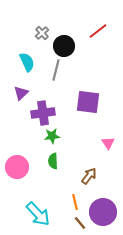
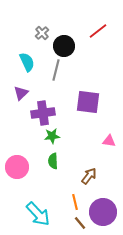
pink triangle: moved 1 px right, 2 px up; rotated 48 degrees counterclockwise
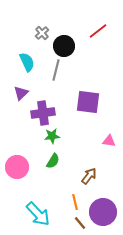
green semicircle: rotated 147 degrees counterclockwise
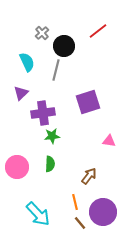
purple square: rotated 25 degrees counterclockwise
green semicircle: moved 3 px left, 3 px down; rotated 28 degrees counterclockwise
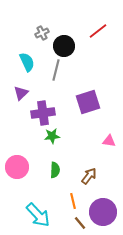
gray cross: rotated 16 degrees clockwise
green semicircle: moved 5 px right, 6 px down
orange line: moved 2 px left, 1 px up
cyan arrow: moved 1 px down
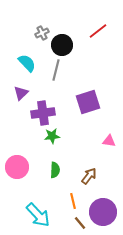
black circle: moved 2 px left, 1 px up
cyan semicircle: moved 1 px down; rotated 18 degrees counterclockwise
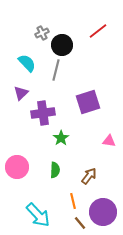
green star: moved 9 px right, 2 px down; rotated 28 degrees counterclockwise
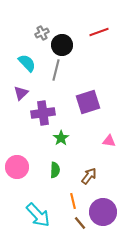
red line: moved 1 px right, 1 px down; rotated 18 degrees clockwise
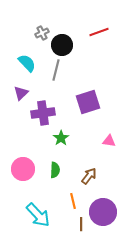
pink circle: moved 6 px right, 2 px down
brown line: moved 1 px right, 1 px down; rotated 40 degrees clockwise
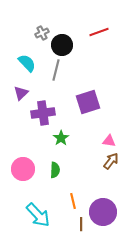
brown arrow: moved 22 px right, 15 px up
